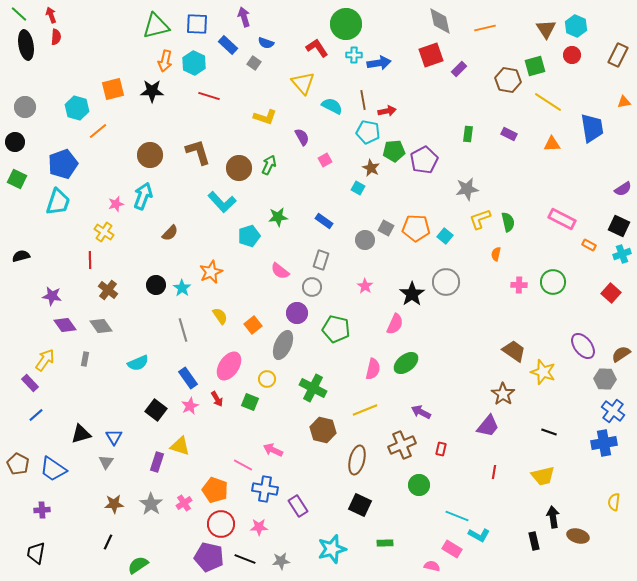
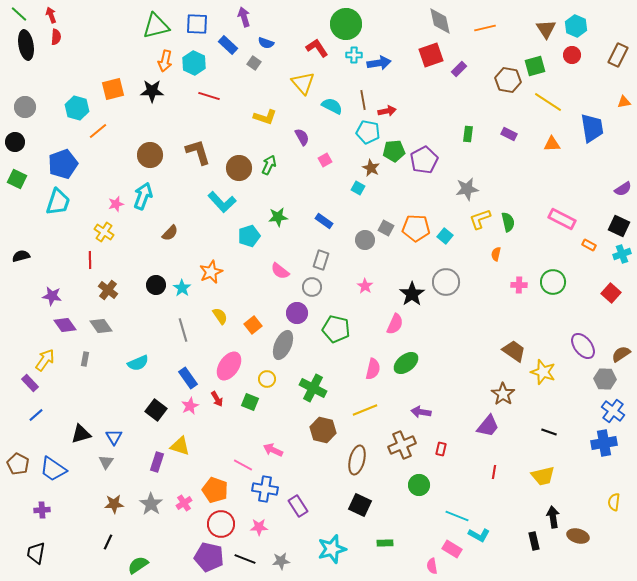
purple arrow at (421, 412): rotated 18 degrees counterclockwise
pink semicircle at (432, 566): rotated 112 degrees counterclockwise
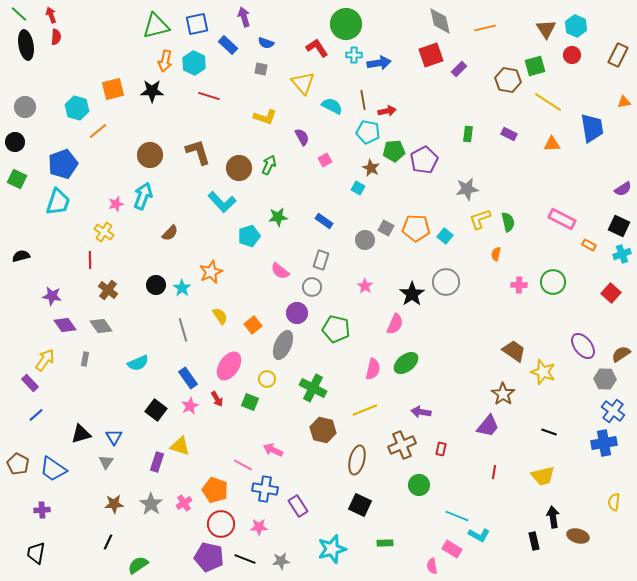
blue square at (197, 24): rotated 15 degrees counterclockwise
gray square at (254, 63): moved 7 px right, 6 px down; rotated 24 degrees counterclockwise
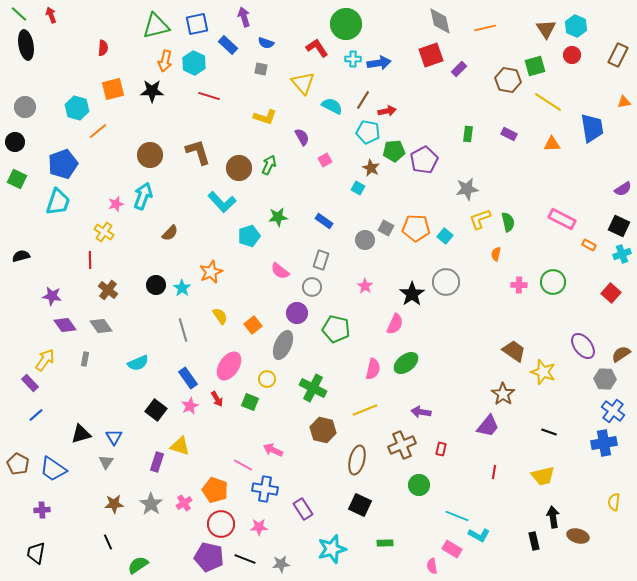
red semicircle at (56, 37): moved 47 px right, 11 px down
cyan cross at (354, 55): moved 1 px left, 4 px down
brown line at (363, 100): rotated 42 degrees clockwise
purple rectangle at (298, 506): moved 5 px right, 3 px down
black line at (108, 542): rotated 49 degrees counterclockwise
gray star at (281, 561): moved 3 px down
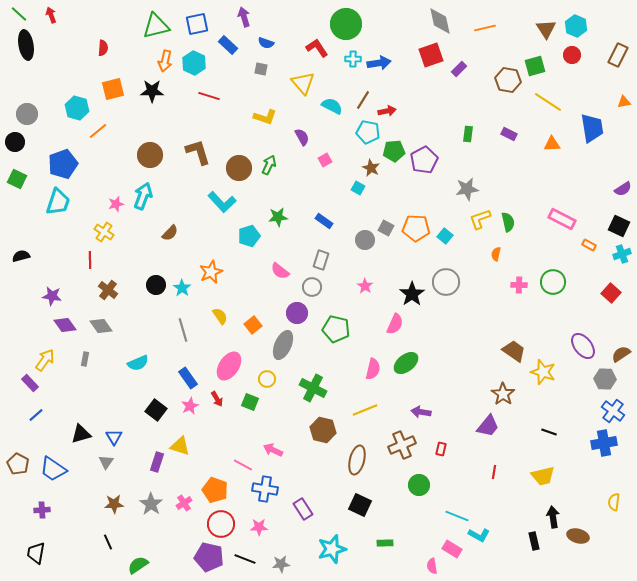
gray circle at (25, 107): moved 2 px right, 7 px down
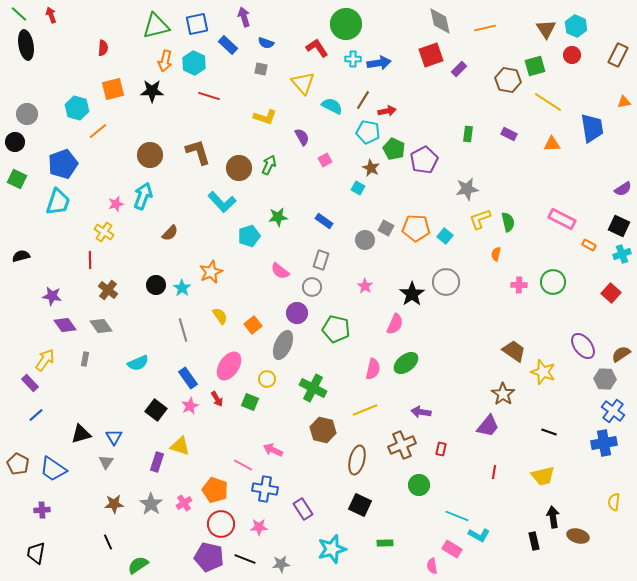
green pentagon at (394, 151): moved 2 px up; rotated 30 degrees clockwise
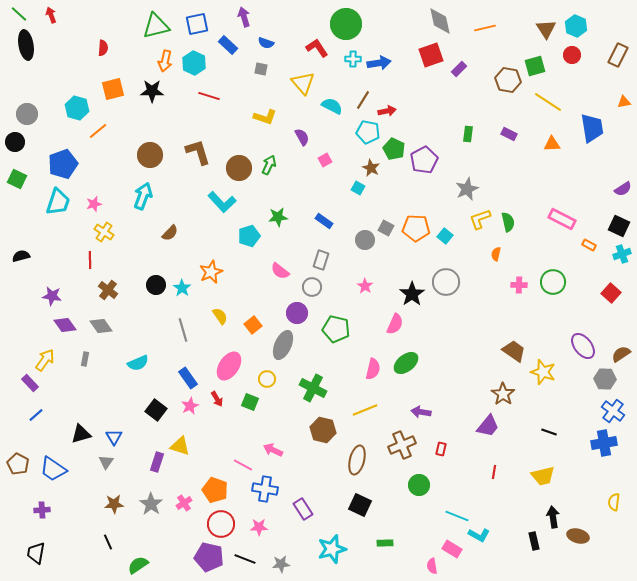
gray star at (467, 189): rotated 15 degrees counterclockwise
pink star at (116, 204): moved 22 px left
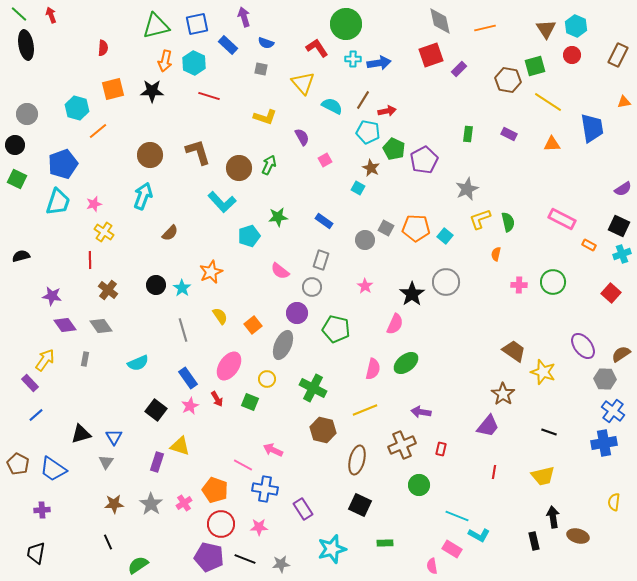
black circle at (15, 142): moved 3 px down
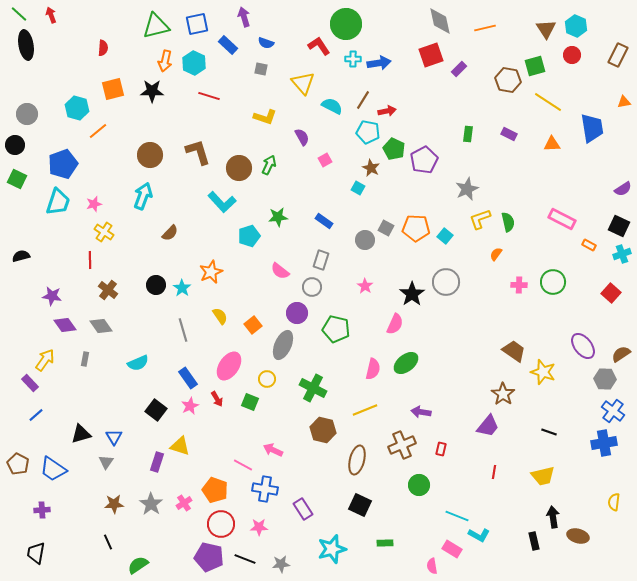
red L-shape at (317, 48): moved 2 px right, 2 px up
orange semicircle at (496, 254): rotated 24 degrees clockwise
